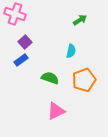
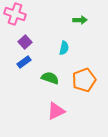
green arrow: rotated 32 degrees clockwise
cyan semicircle: moved 7 px left, 3 px up
blue rectangle: moved 3 px right, 2 px down
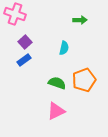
blue rectangle: moved 2 px up
green semicircle: moved 7 px right, 5 px down
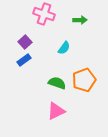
pink cross: moved 29 px right
cyan semicircle: rotated 24 degrees clockwise
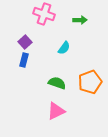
blue rectangle: rotated 40 degrees counterclockwise
orange pentagon: moved 6 px right, 2 px down
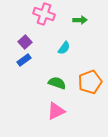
blue rectangle: rotated 40 degrees clockwise
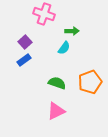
green arrow: moved 8 px left, 11 px down
